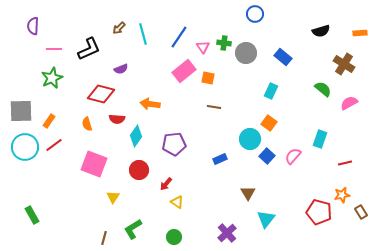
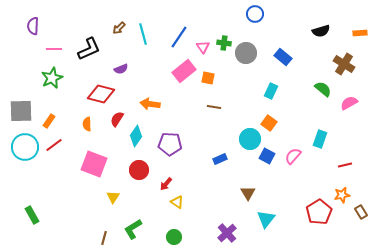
red semicircle at (117, 119): rotated 119 degrees clockwise
orange semicircle at (87, 124): rotated 16 degrees clockwise
purple pentagon at (174, 144): moved 4 px left; rotated 10 degrees clockwise
blue square at (267, 156): rotated 14 degrees counterclockwise
red line at (345, 163): moved 2 px down
red pentagon at (319, 212): rotated 25 degrees clockwise
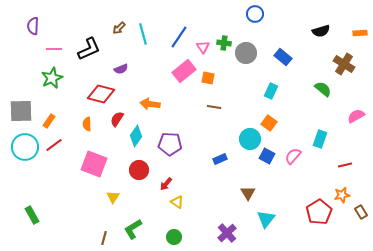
pink semicircle at (349, 103): moved 7 px right, 13 px down
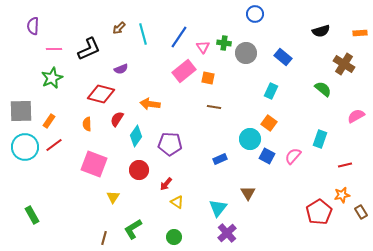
cyan triangle at (266, 219): moved 48 px left, 11 px up
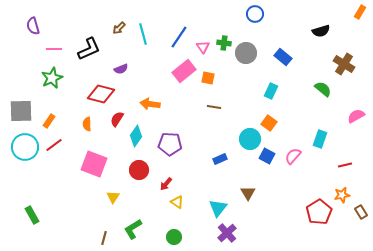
purple semicircle at (33, 26): rotated 18 degrees counterclockwise
orange rectangle at (360, 33): moved 21 px up; rotated 56 degrees counterclockwise
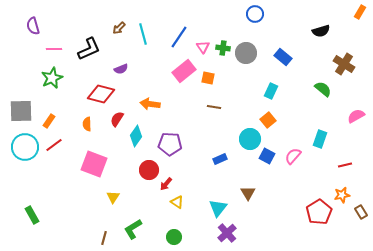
green cross at (224, 43): moved 1 px left, 5 px down
orange square at (269, 123): moved 1 px left, 3 px up; rotated 14 degrees clockwise
red circle at (139, 170): moved 10 px right
